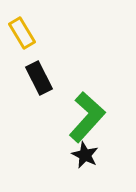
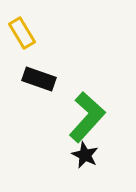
black rectangle: moved 1 px down; rotated 44 degrees counterclockwise
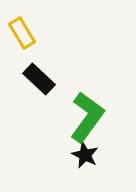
black rectangle: rotated 24 degrees clockwise
green L-shape: rotated 6 degrees counterclockwise
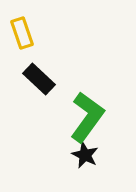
yellow rectangle: rotated 12 degrees clockwise
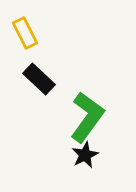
yellow rectangle: moved 3 px right; rotated 8 degrees counterclockwise
black star: rotated 20 degrees clockwise
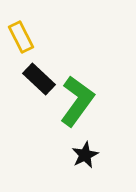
yellow rectangle: moved 4 px left, 4 px down
green L-shape: moved 10 px left, 16 px up
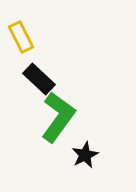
green L-shape: moved 19 px left, 16 px down
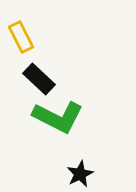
green L-shape: rotated 81 degrees clockwise
black star: moved 5 px left, 19 px down
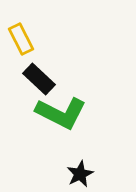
yellow rectangle: moved 2 px down
green L-shape: moved 3 px right, 4 px up
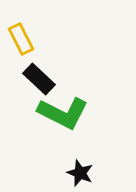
green L-shape: moved 2 px right
black star: moved 1 px up; rotated 24 degrees counterclockwise
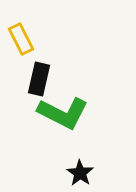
black rectangle: rotated 60 degrees clockwise
black star: rotated 12 degrees clockwise
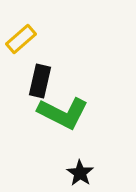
yellow rectangle: rotated 76 degrees clockwise
black rectangle: moved 1 px right, 2 px down
